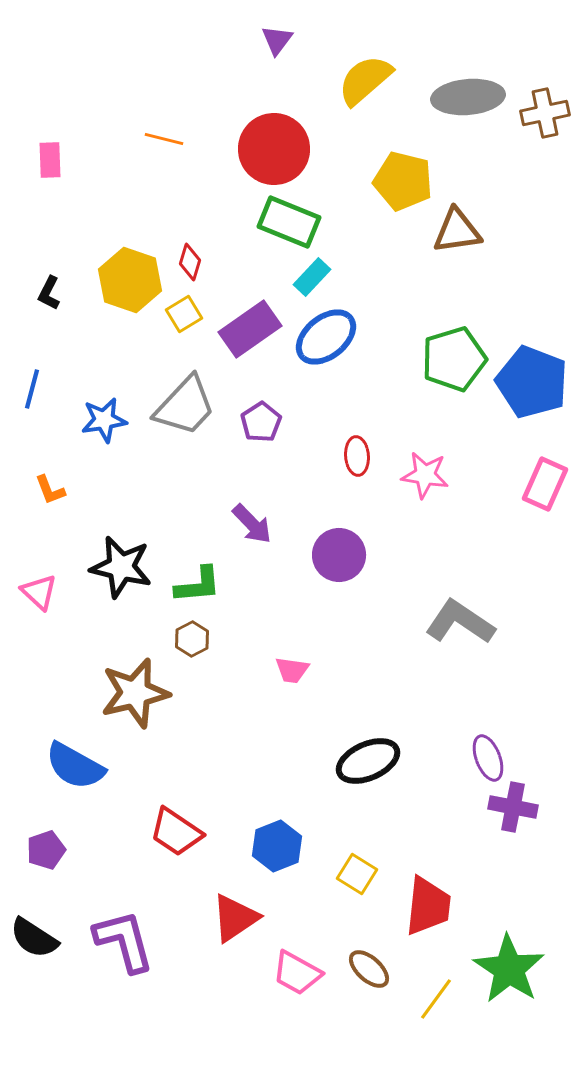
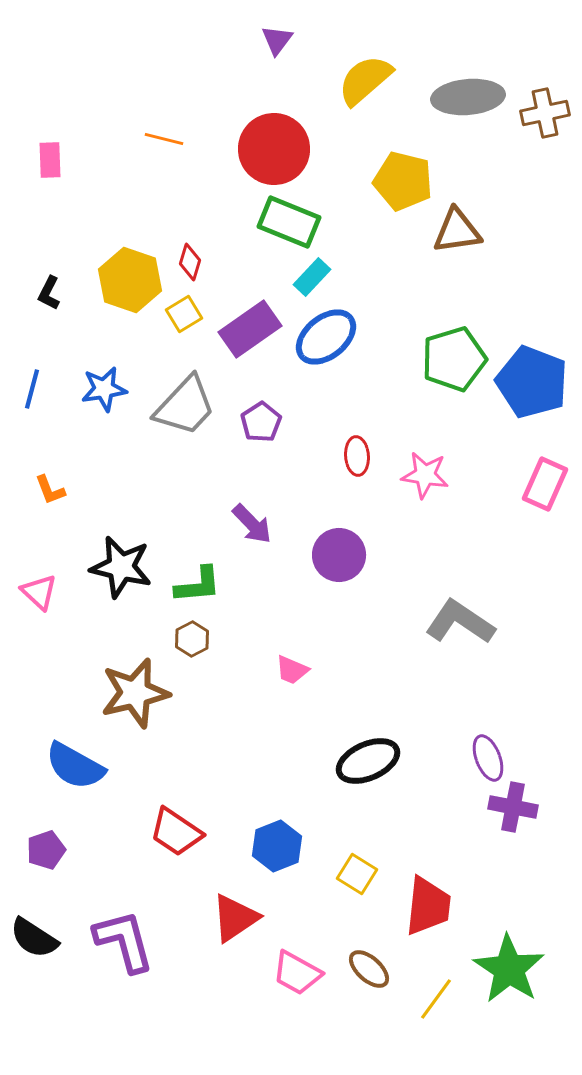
blue star at (104, 420): moved 31 px up
pink trapezoid at (292, 670): rotated 15 degrees clockwise
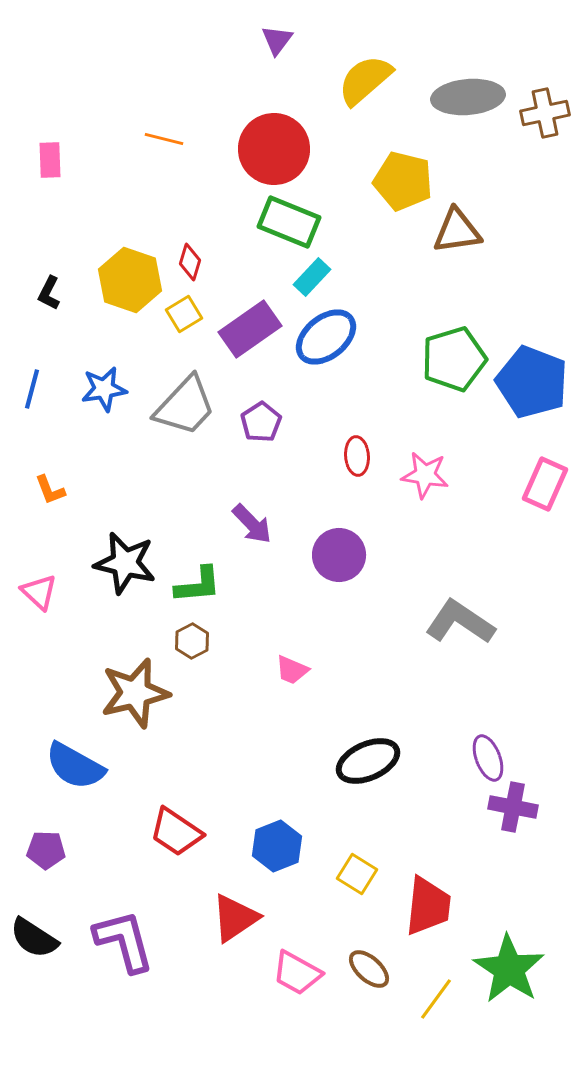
black star at (121, 567): moved 4 px right, 4 px up
brown hexagon at (192, 639): moved 2 px down
purple pentagon at (46, 850): rotated 21 degrees clockwise
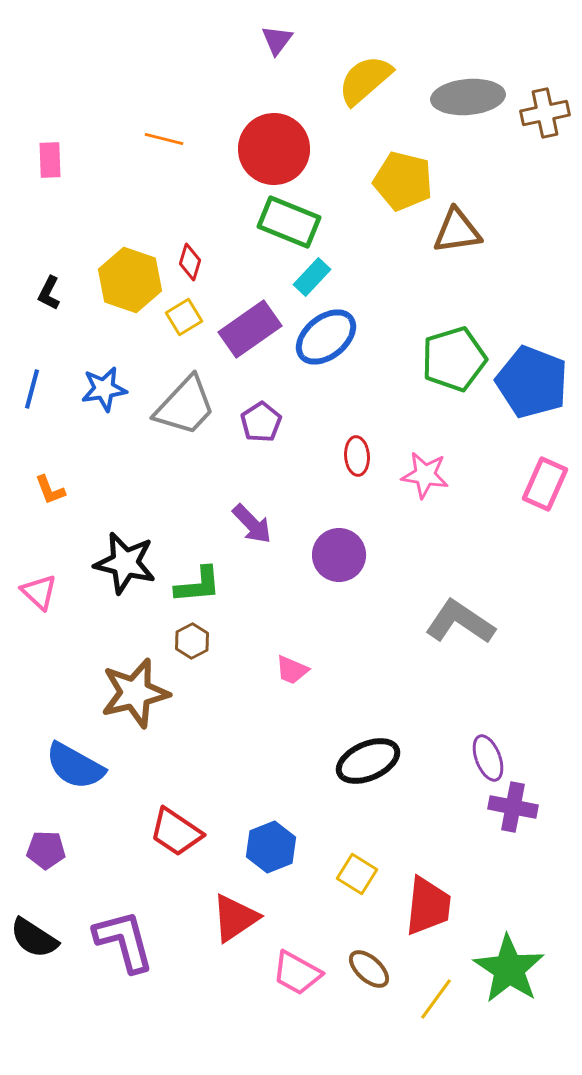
yellow square at (184, 314): moved 3 px down
blue hexagon at (277, 846): moved 6 px left, 1 px down
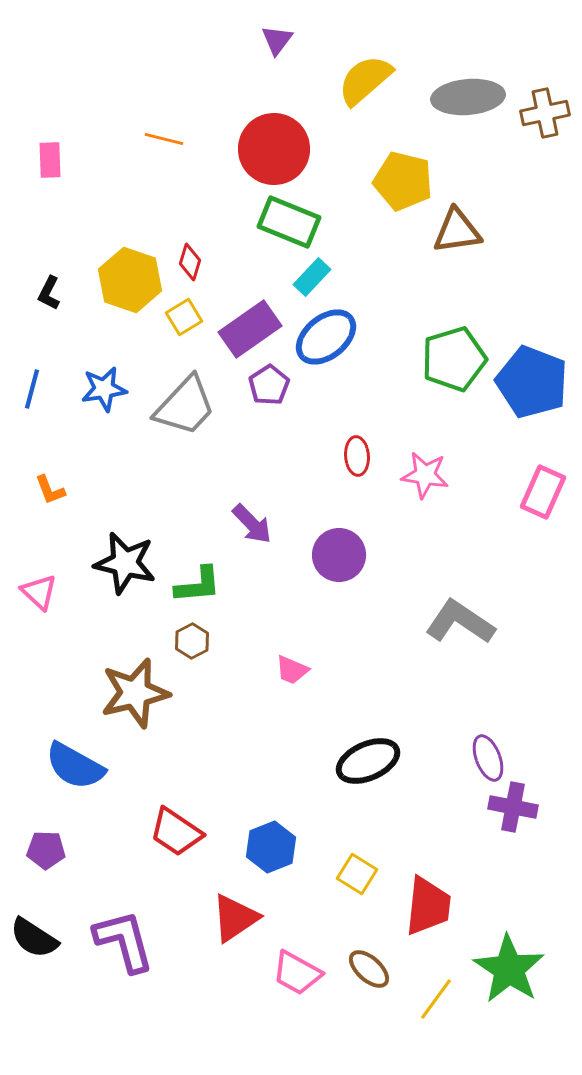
purple pentagon at (261, 422): moved 8 px right, 37 px up
pink rectangle at (545, 484): moved 2 px left, 8 px down
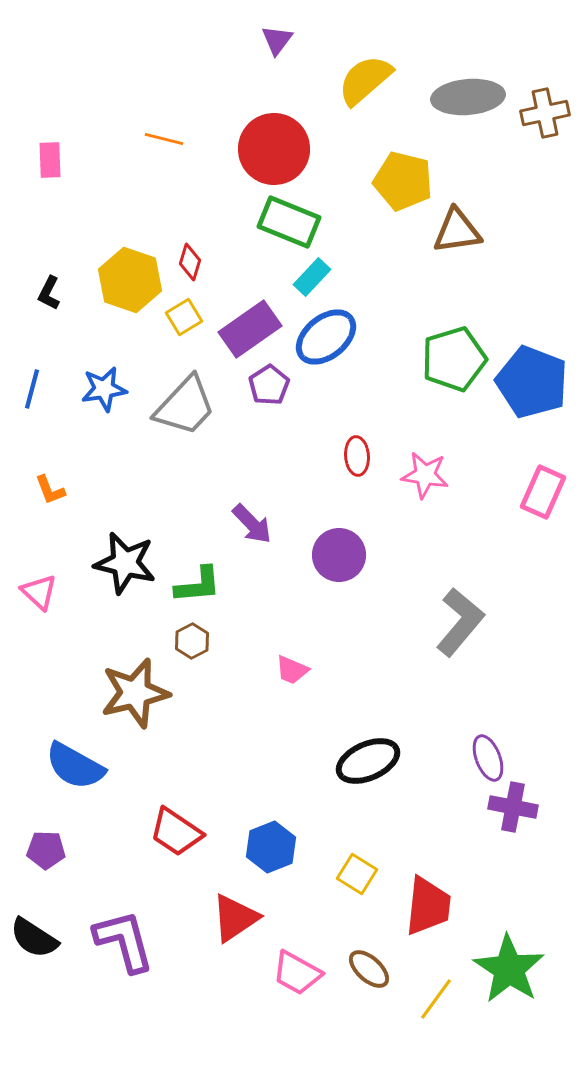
gray L-shape at (460, 622): rotated 96 degrees clockwise
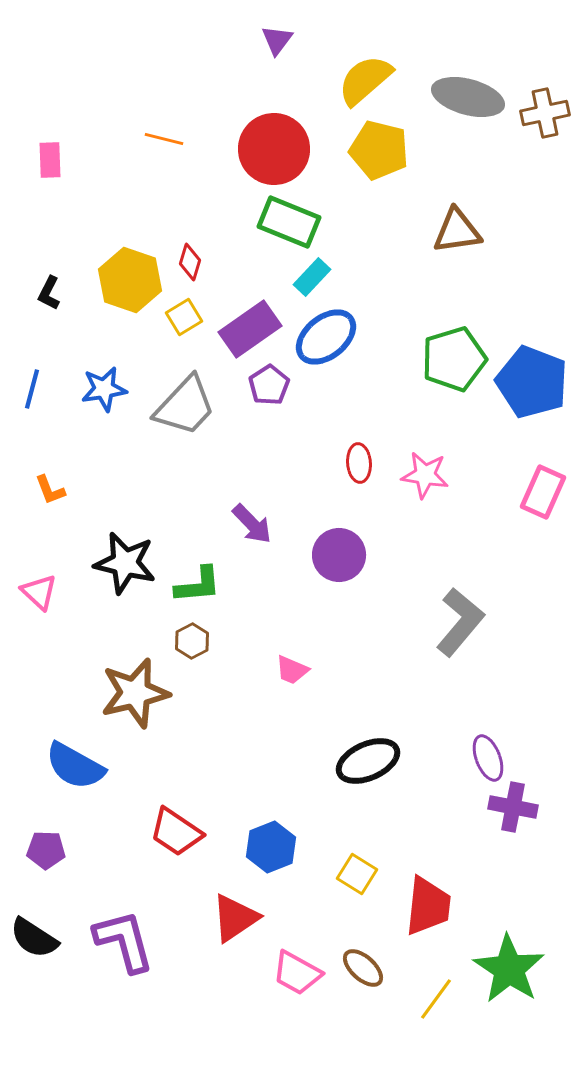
gray ellipse at (468, 97): rotated 20 degrees clockwise
yellow pentagon at (403, 181): moved 24 px left, 31 px up
red ellipse at (357, 456): moved 2 px right, 7 px down
brown ellipse at (369, 969): moved 6 px left, 1 px up
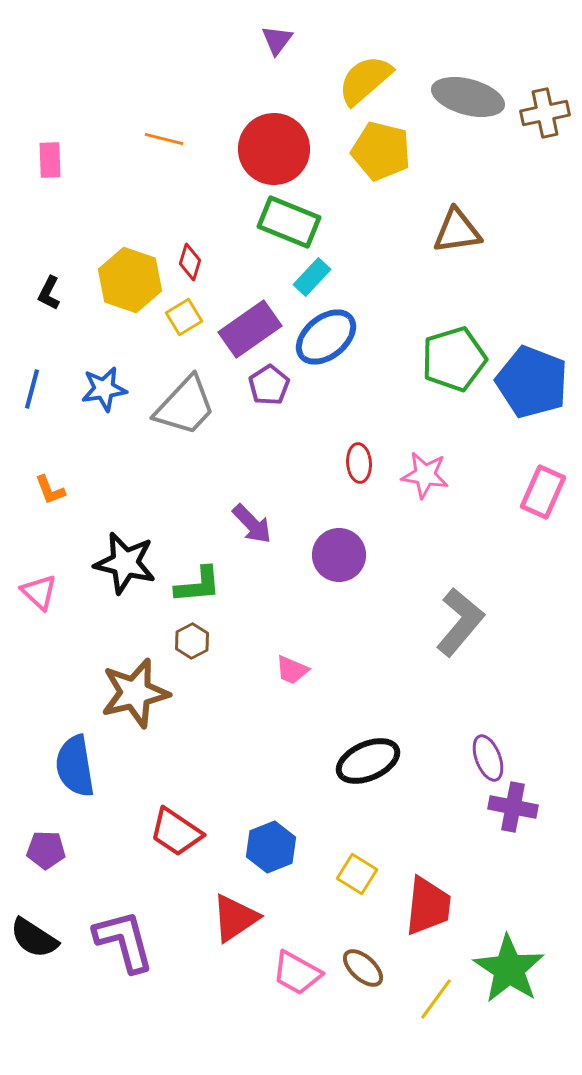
yellow pentagon at (379, 150): moved 2 px right, 1 px down
blue semicircle at (75, 766): rotated 52 degrees clockwise
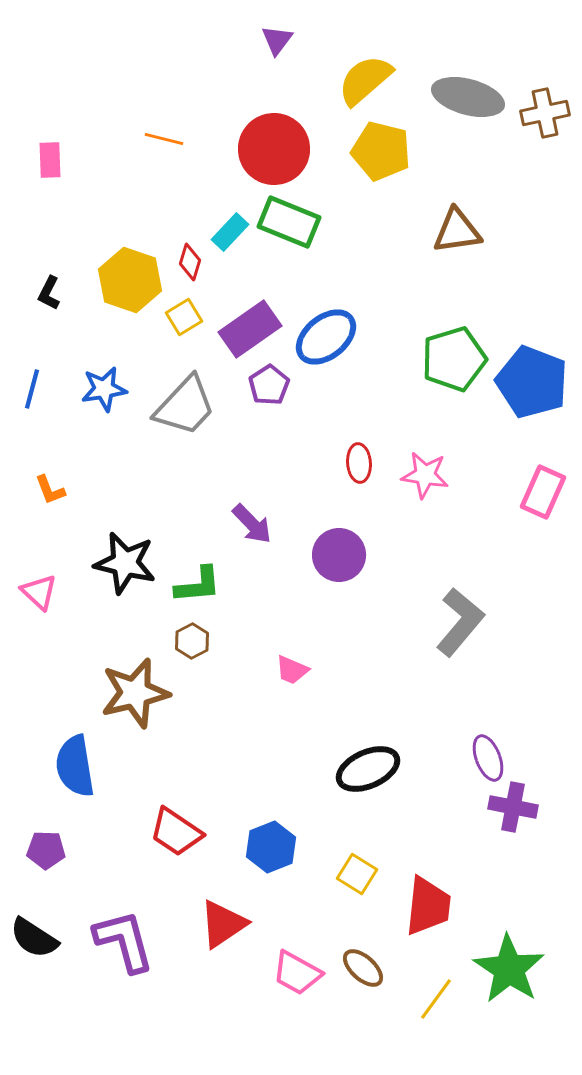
cyan rectangle at (312, 277): moved 82 px left, 45 px up
black ellipse at (368, 761): moved 8 px down
red triangle at (235, 918): moved 12 px left, 6 px down
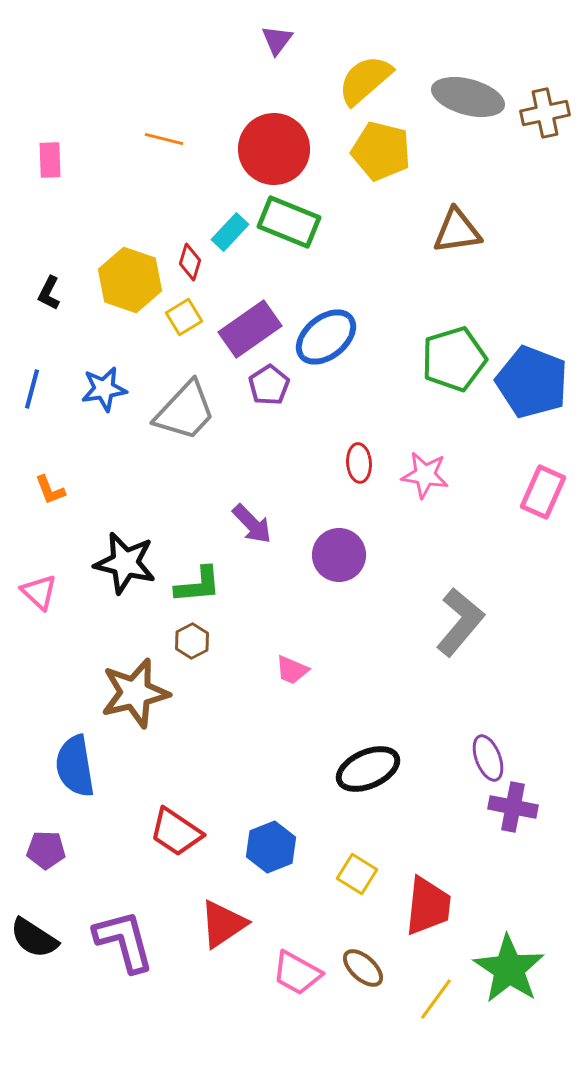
gray trapezoid at (185, 406): moved 5 px down
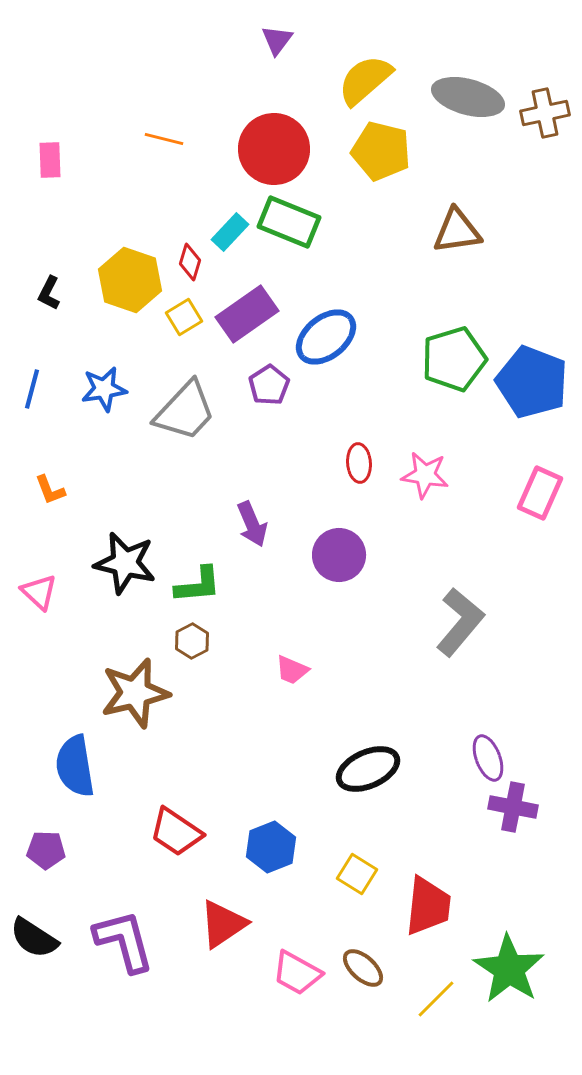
purple rectangle at (250, 329): moved 3 px left, 15 px up
pink rectangle at (543, 492): moved 3 px left, 1 px down
purple arrow at (252, 524): rotated 21 degrees clockwise
yellow line at (436, 999): rotated 9 degrees clockwise
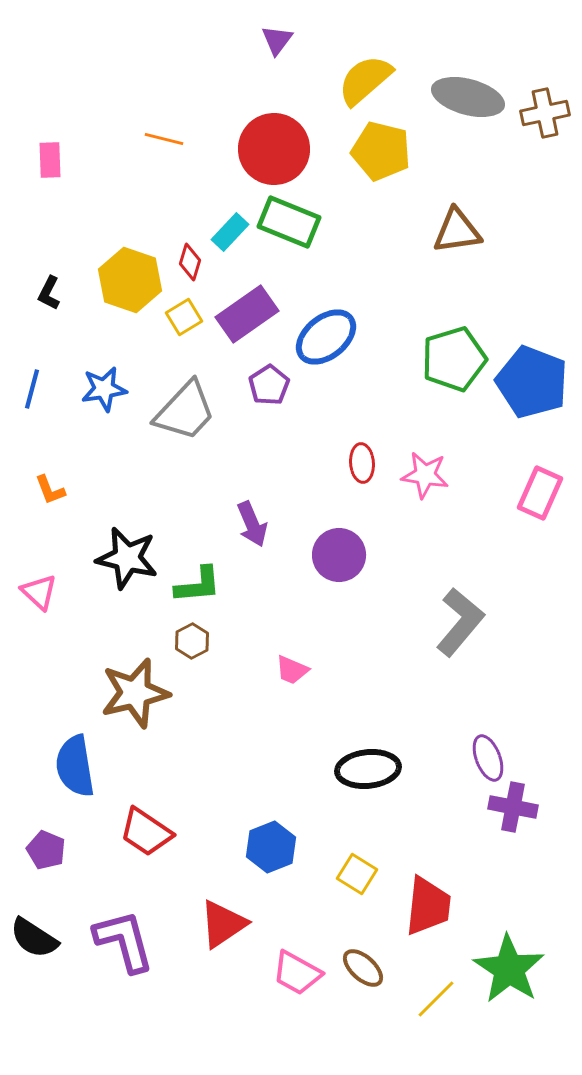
red ellipse at (359, 463): moved 3 px right
black star at (125, 563): moved 2 px right, 5 px up
black ellipse at (368, 769): rotated 18 degrees clockwise
red trapezoid at (176, 832): moved 30 px left
purple pentagon at (46, 850): rotated 21 degrees clockwise
